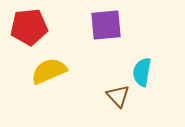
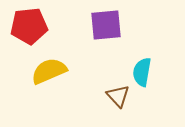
red pentagon: moved 1 px up
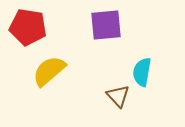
red pentagon: moved 1 px left, 1 px down; rotated 15 degrees clockwise
yellow semicircle: rotated 18 degrees counterclockwise
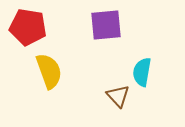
yellow semicircle: rotated 111 degrees clockwise
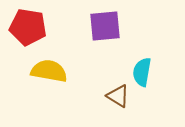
purple square: moved 1 px left, 1 px down
yellow semicircle: rotated 60 degrees counterclockwise
brown triangle: rotated 15 degrees counterclockwise
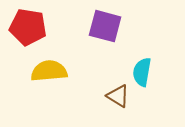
purple square: rotated 20 degrees clockwise
yellow semicircle: rotated 15 degrees counterclockwise
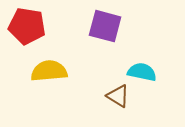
red pentagon: moved 1 px left, 1 px up
cyan semicircle: rotated 92 degrees clockwise
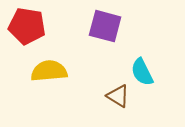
cyan semicircle: rotated 128 degrees counterclockwise
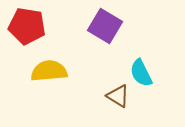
purple square: rotated 16 degrees clockwise
cyan semicircle: moved 1 px left, 1 px down
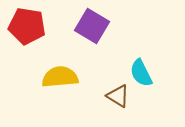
purple square: moved 13 px left
yellow semicircle: moved 11 px right, 6 px down
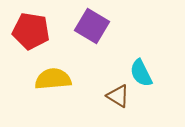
red pentagon: moved 4 px right, 5 px down
yellow semicircle: moved 7 px left, 2 px down
